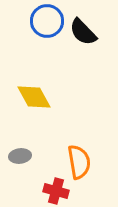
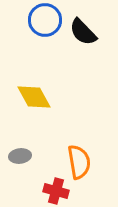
blue circle: moved 2 px left, 1 px up
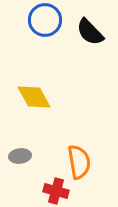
black semicircle: moved 7 px right
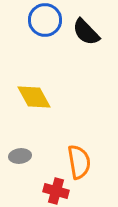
black semicircle: moved 4 px left
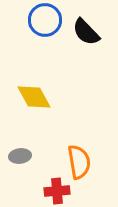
red cross: moved 1 px right; rotated 20 degrees counterclockwise
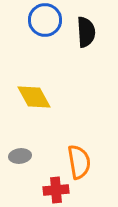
black semicircle: rotated 140 degrees counterclockwise
red cross: moved 1 px left, 1 px up
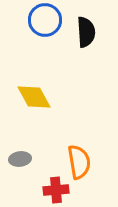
gray ellipse: moved 3 px down
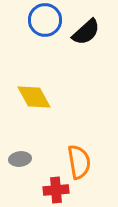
black semicircle: rotated 52 degrees clockwise
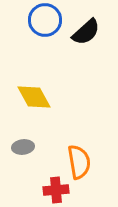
gray ellipse: moved 3 px right, 12 px up
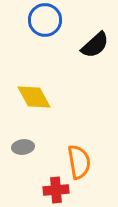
black semicircle: moved 9 px right, 13 px down
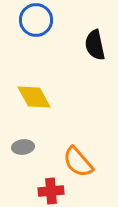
blue circle: moved 9 px left
black semicircle: rotated 120 degrees clockwise
orange semicircle: moved 1 px left; rotated 148 degrees clockwise
red cross: moved 5 px left, 1 px down
